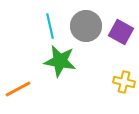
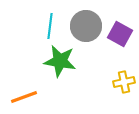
cyan line: rotated 20 degrees clockwise
purple square: moved 1 px left, 2 px down
yellow cross: rotated 25 degrees counterclockwise
orange line: moved 6 px right, 8 px down; rotated 8 degrees clockwise
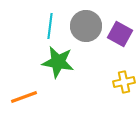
green star: moved 2 px left, 1 px down
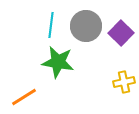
cyan line: moved 1 px right, 1 px up
purple square: moved 1 px right, 1 px up; rotated 15 degrees clockwise
orange line: rotated 12 degrees counterclockwise
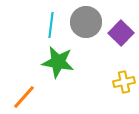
gray circle: moved 4 px up
orange line: rotated 16 degrees counterclockwise
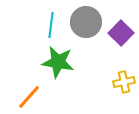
orange line: moved 5 px right
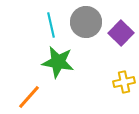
cyan line: rotated 20 degrees counterclockwise
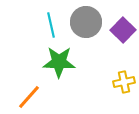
purple square: moved 2 px right, 3 px up
green star: moved 1 px right; rotated 8 degrees counterclockwise
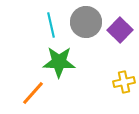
purple square: moved 3 px left
orange line: moved 4 px right, 4 px up
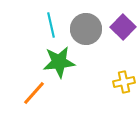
gray circle: moved 7 px down
purple square: moved 3 px right, 3 px up
green star: rotated 8 degrees counterclockwise
orange line: moved 1 px right
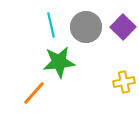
gray circle: moved 2 px up
